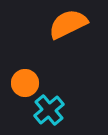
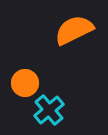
orange semicircle: moved 6 px right, 6 px down
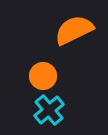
orange circle: moved 18 px right, 7 px up
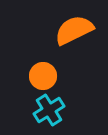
cyan cross: rotated 8 degrees clockwise
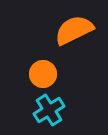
orange circle: moved 2 px up
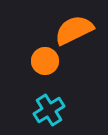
orange circle: moved 2 px right, 13 px up
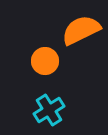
orange semicircle: moved 7 px right
